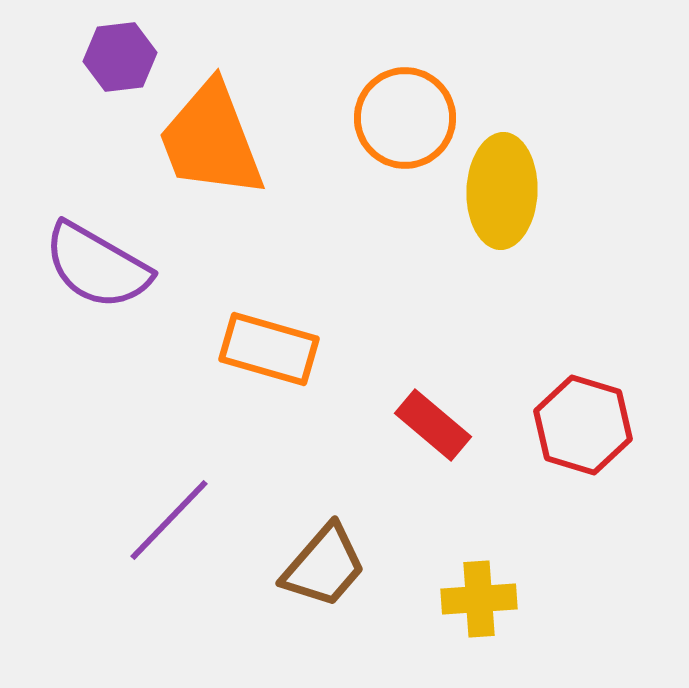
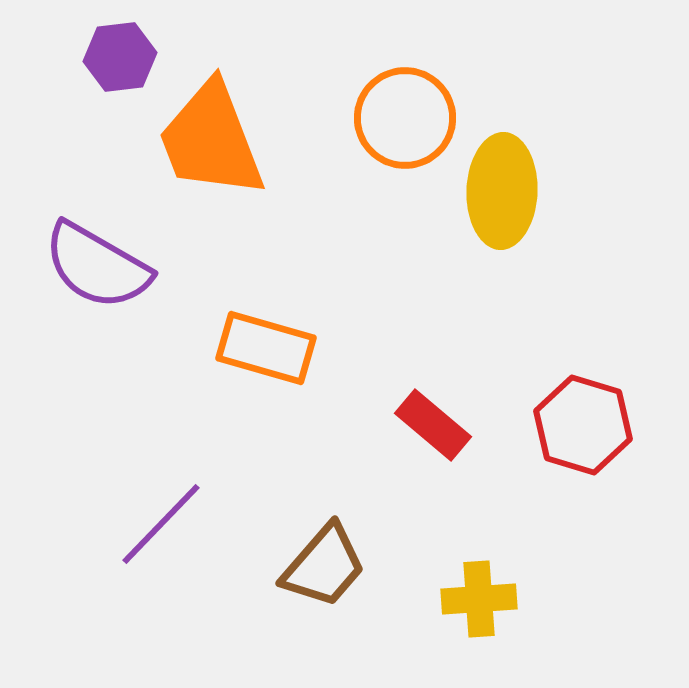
orange rectangle: moved 3 px left, 1 px up
purple line: moved 8 px left, 4 px down
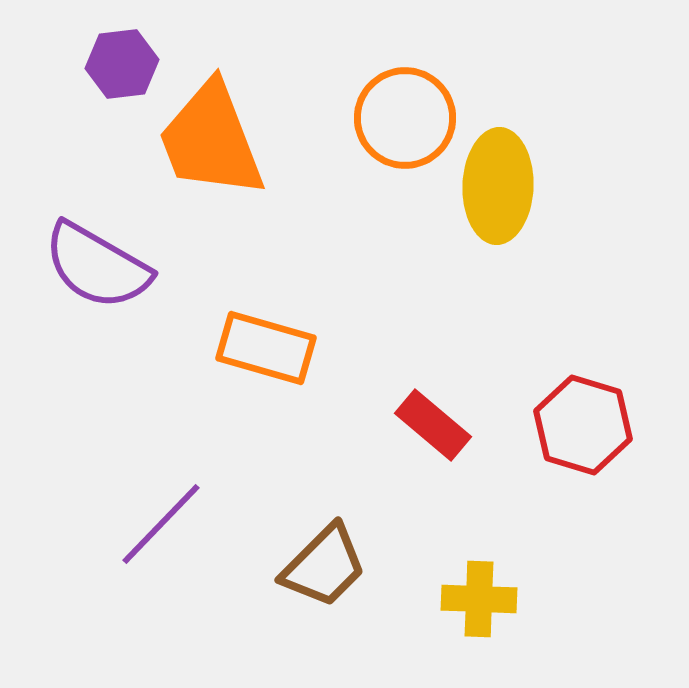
purple hexagon: moved 2 px right, 7 px down
yellow ellipse: moved 4 px left, 5 px up
brown trapezoid: rotated 4 degrees clockwise
yellow cross: rotated 6 degrees clockwise
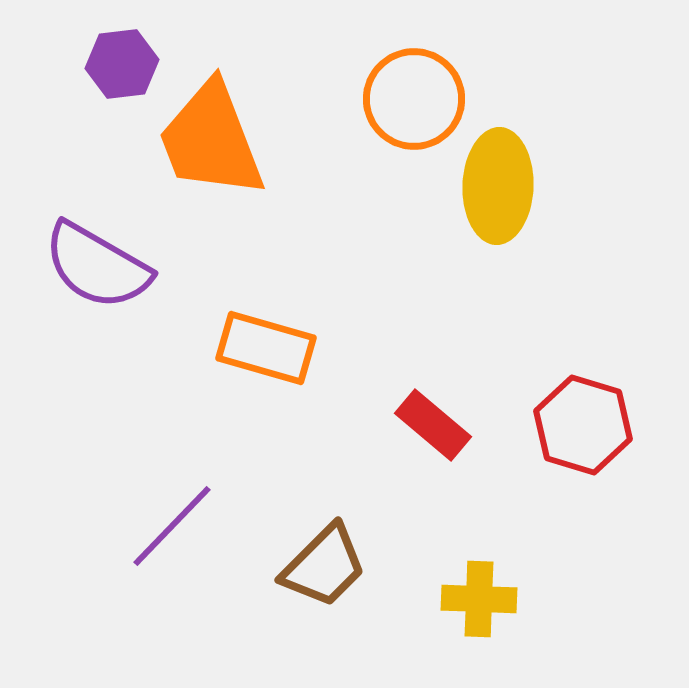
orange circle: moved 9 px right, 19 px up
purple line: moved 11 px right, 2 px down
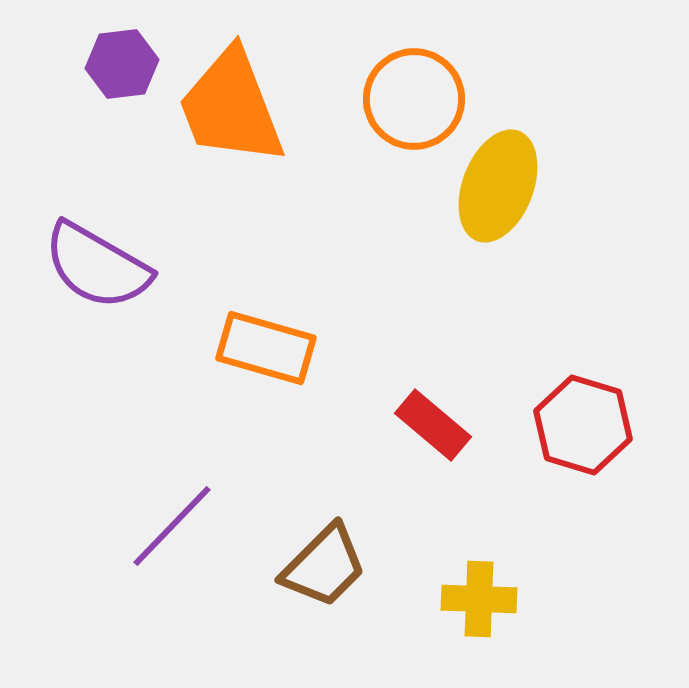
orange trapezoid: moved 20 px right, 33 px up
yellow ellipse: rotated 19 degrees clockwise
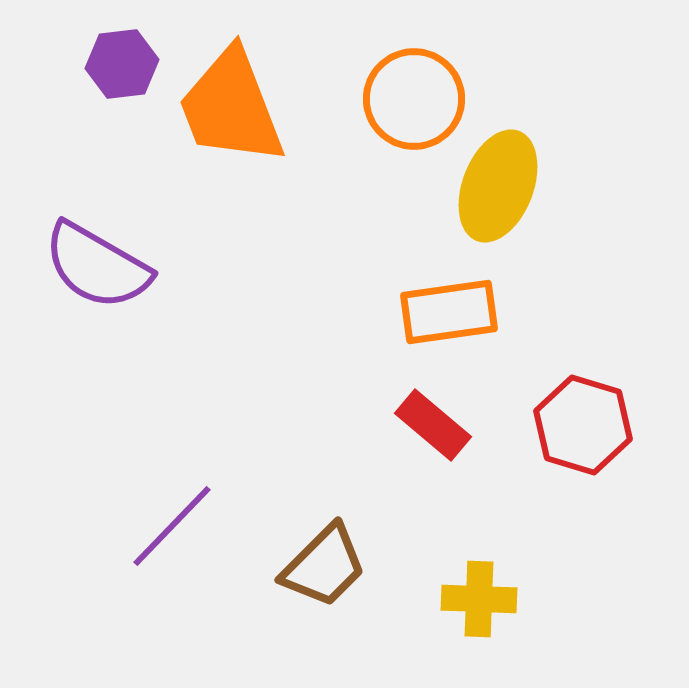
orange rectangle: moved 183 px right, 36 px up; rotated 24 degrees counterclockwise
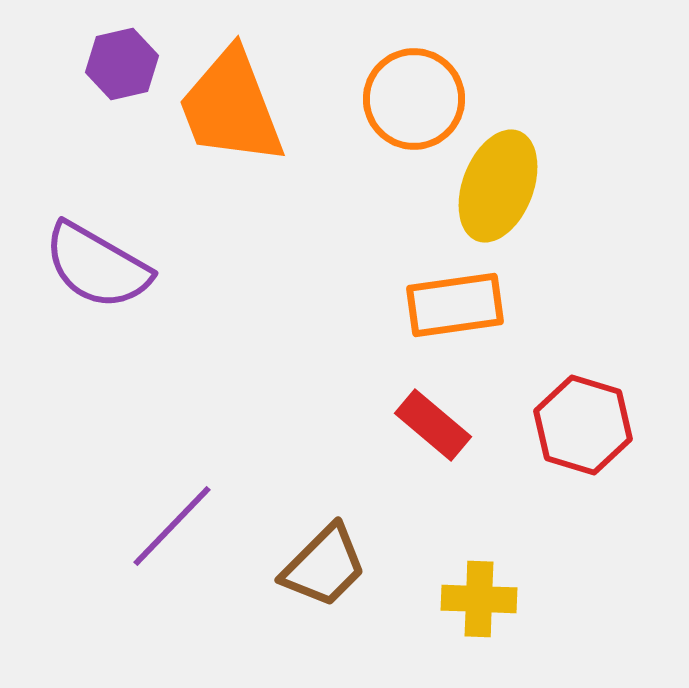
purple hexagon: rotated 6 degrees counterclockwise
orange rectangle: moved 6 px right, 7 px up
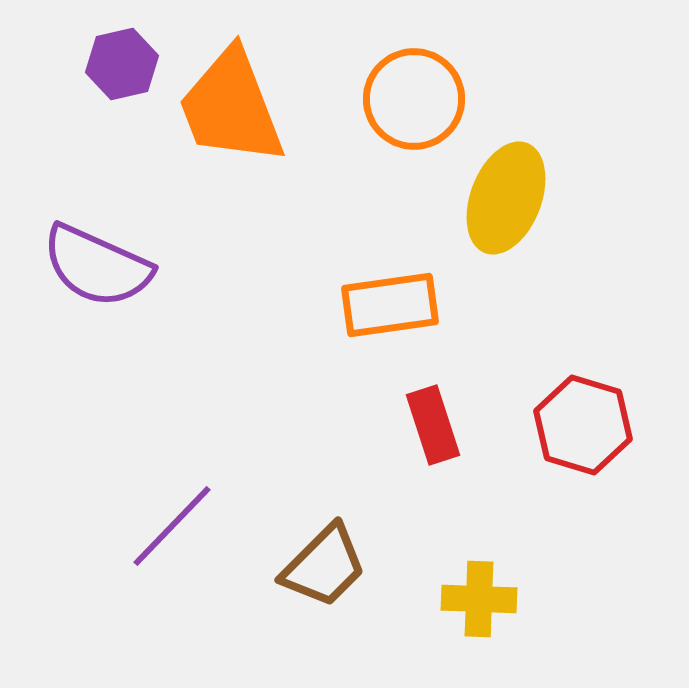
yellow ellipse: moved 8 px right, 12 px down
purple semicircle: rotated 6 degrees counterclockwise
orange rectangle: moved 65 px left
red rectangle: rotated 32 degrees clockwise
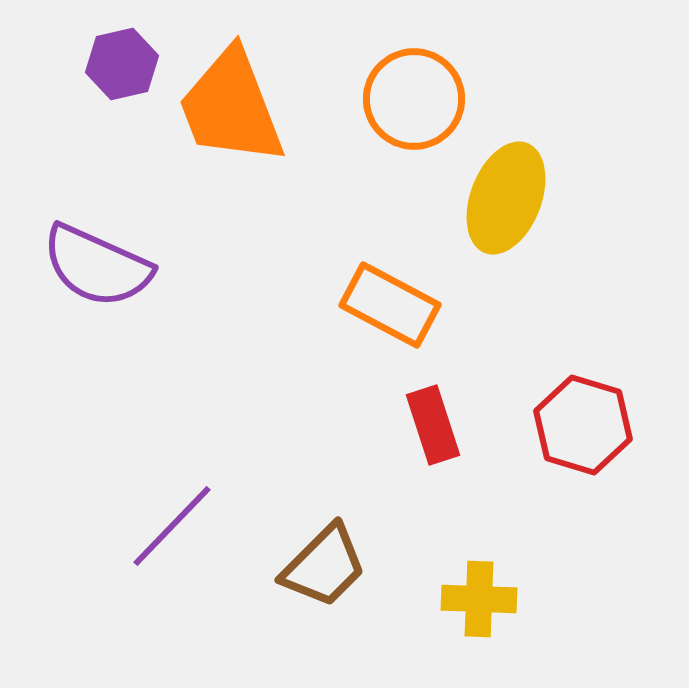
orange rectangle: rotated 36 degrees clockwise
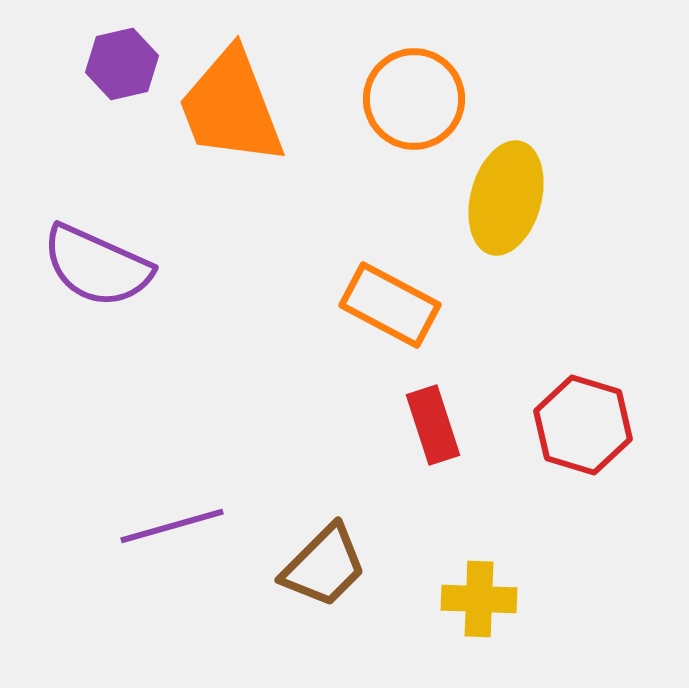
yellow ellipse: rotated 6 degrees counterclockwise
purple line: rotated 30 degrees clockwise
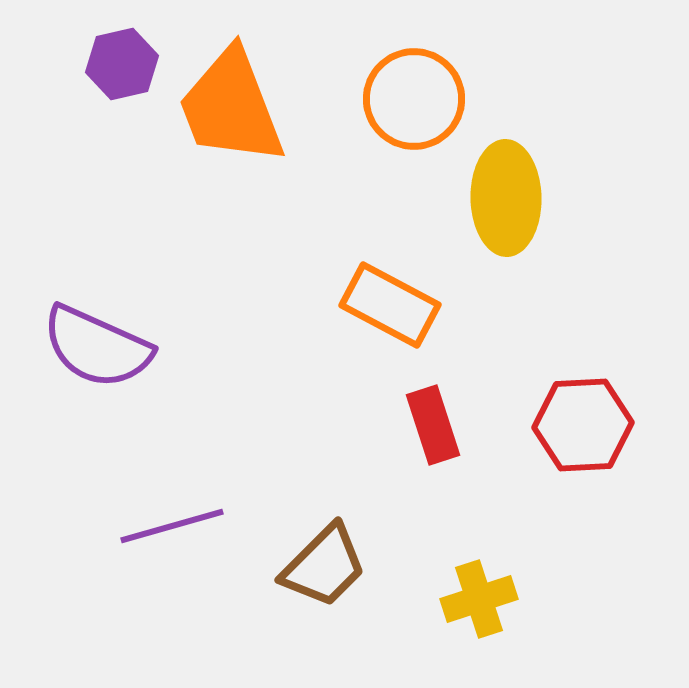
yellow ellipse: rotated 16 degrees counterclockwise
purple semicircle: moved 81 px down
red hexagon: rotated 20 degrees counterclockwise
yellow cross: rotated 20 degrees counterclockwise
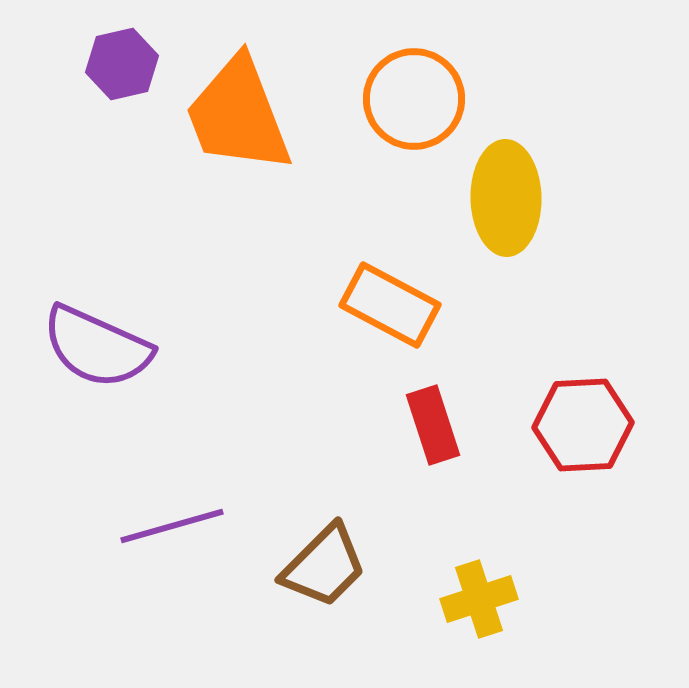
orange trapezoid: moved 7 px right, 8 px down
